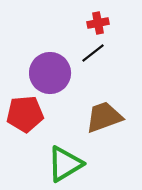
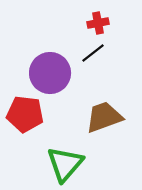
red pentagon: rotated 12 degrees clockwise
green triangle: rotated 18 degrees counterclockwise
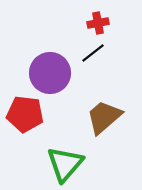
brown trapezoid: rotated 21 degrees counterclockwise
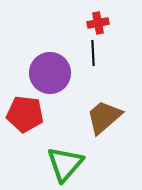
black line: rotated 55 degrees counterclockwise
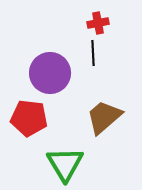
red pentagon: moved 4 px right, 4 px down
green triangle: rotated 12 degrees counterclockwise
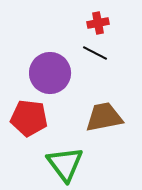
black line: moved 2 px right; rotated 60 degrees counterclockwise
brown trapezoid: rotated 30 degrees clockwise
green triangle: rotated 6 degrees counterclockwise
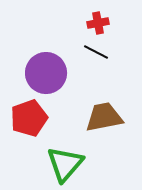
black line: moved 1 px right, 1 px up
purple circle: moved 4 px left
red pentagon: rotated 27 degrees counterclockwise
green triangle: rotated 18 degrees clockwise
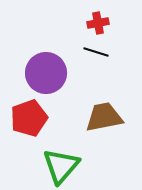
black line: rotated 10 degrees counterclockwise
green triangle: moved 4 px left, 2 px down
